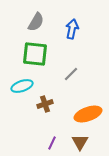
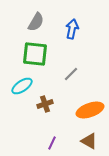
cyan ellipse: rotated 15 degrees counterclockwise
orange ellipse: moved 2 px right, 4 px up
brown triangle: moved 9 px right, 1 px up; rotated 30 degrees counterclockwise
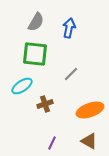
blue arrow: moved 3 px left, 1 px up
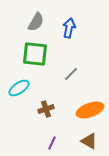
cyan ellipse: moved 3 px left, 2 px down
brown cross: moved 1 px right, 5 px down
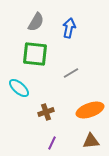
gray line: moved 1 px up; rotated 14 degrees clockwise
cyan ellipse: rotated 75 degrees clockwise
brown cross: moved 3 px down
brown triangle: moved 2 px right; rotated 36 degrees counterclockwise
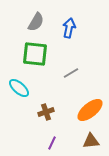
orange ellipse: rotated 20 degrees counterclockwise
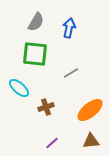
brown cross: moved 5 px up
purple line: rotated 24 degrees clockwise
